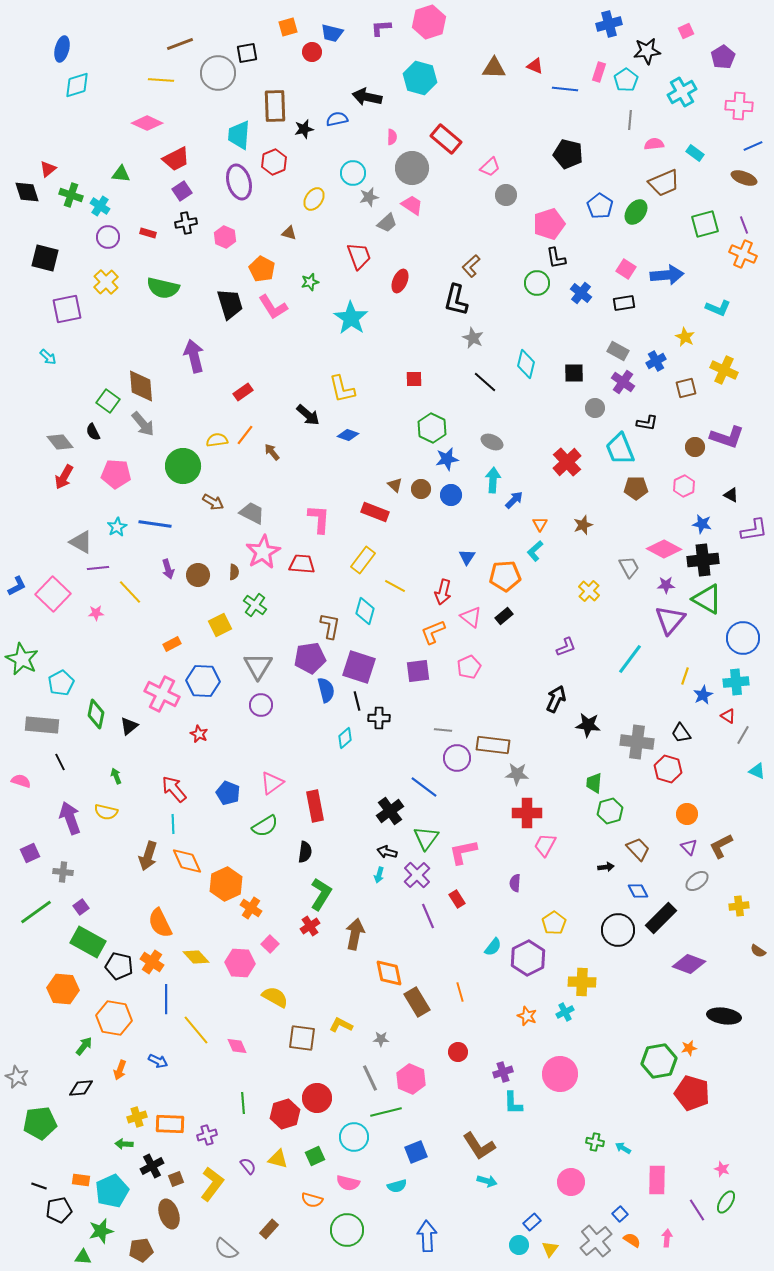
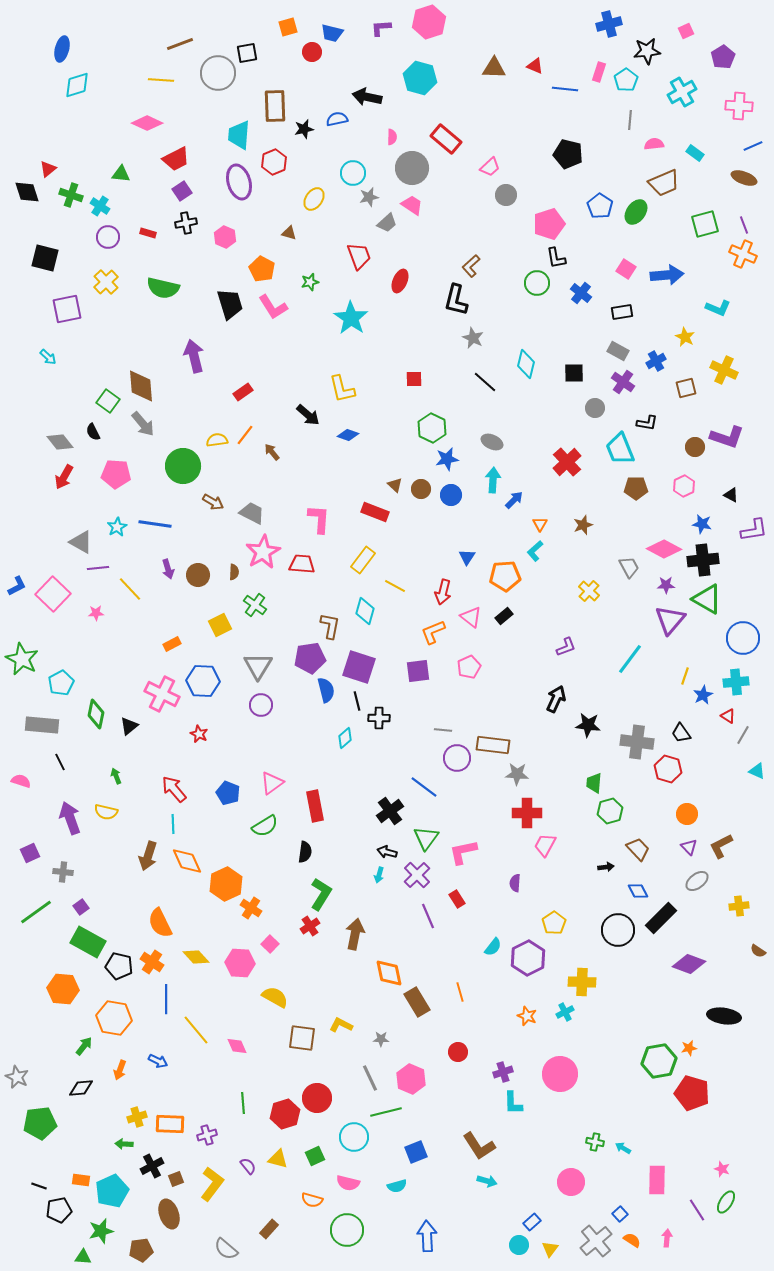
black rectangle at (624, 303): moved 2 px left, 9 px down
yellow line at (130, 592): moved 3 px up
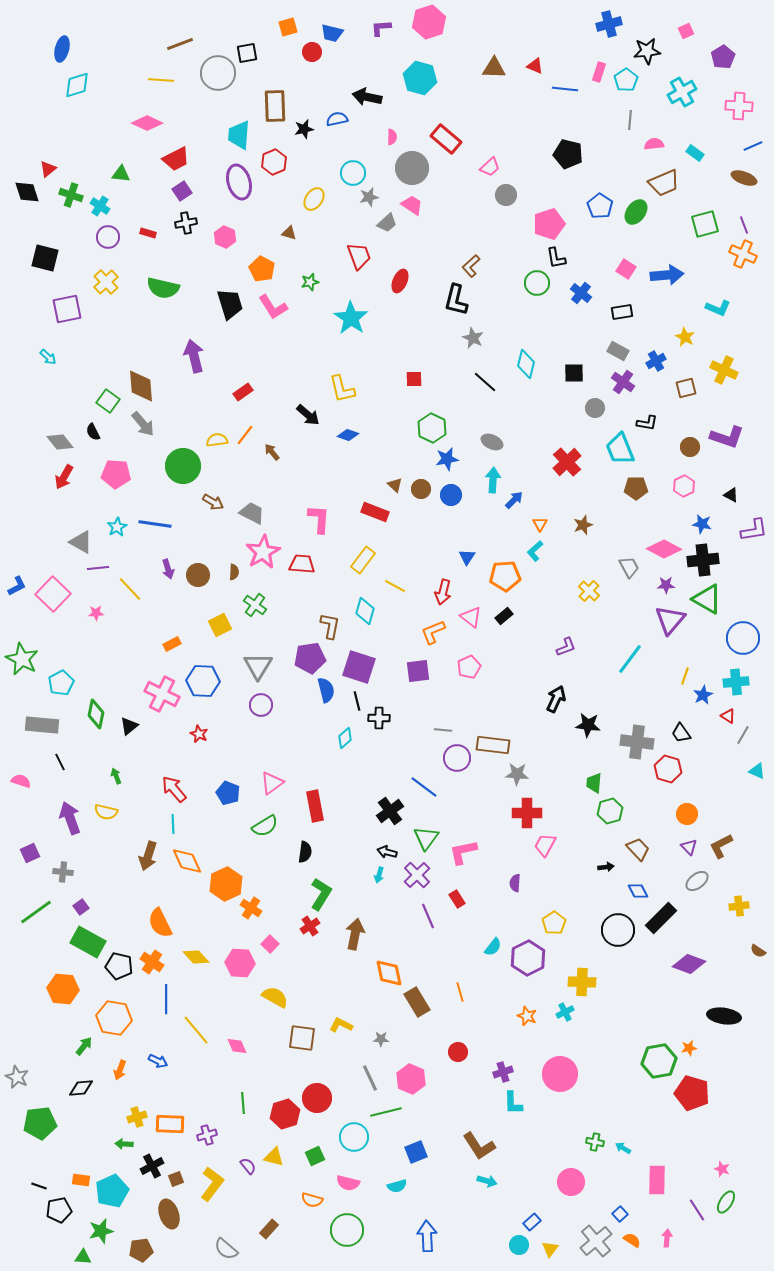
brown circle at (695, 447): moved 5 px left
yellow triangle at (278, 1159): moved 4 px left, 2 px up
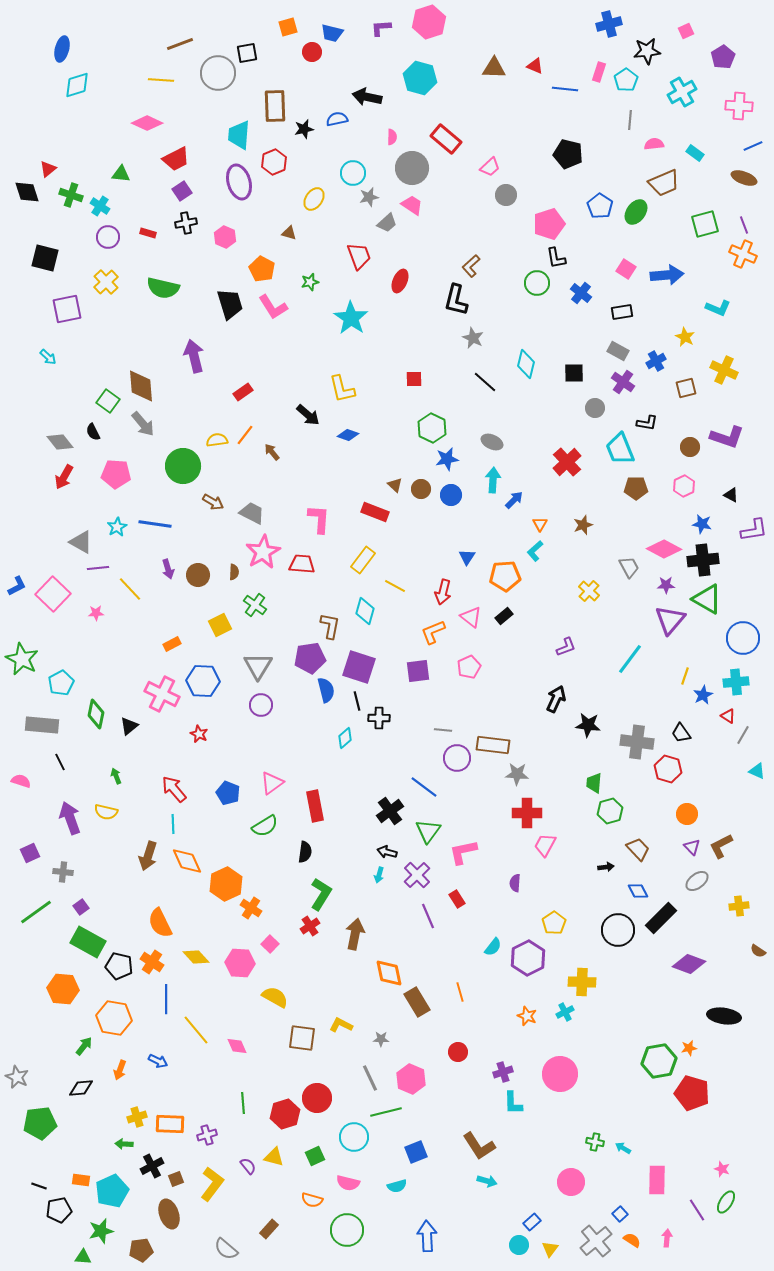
green triangle at (426, 838): moved 2 px right, 7 px up
purple triangle at (689, 847): moved 3 px right
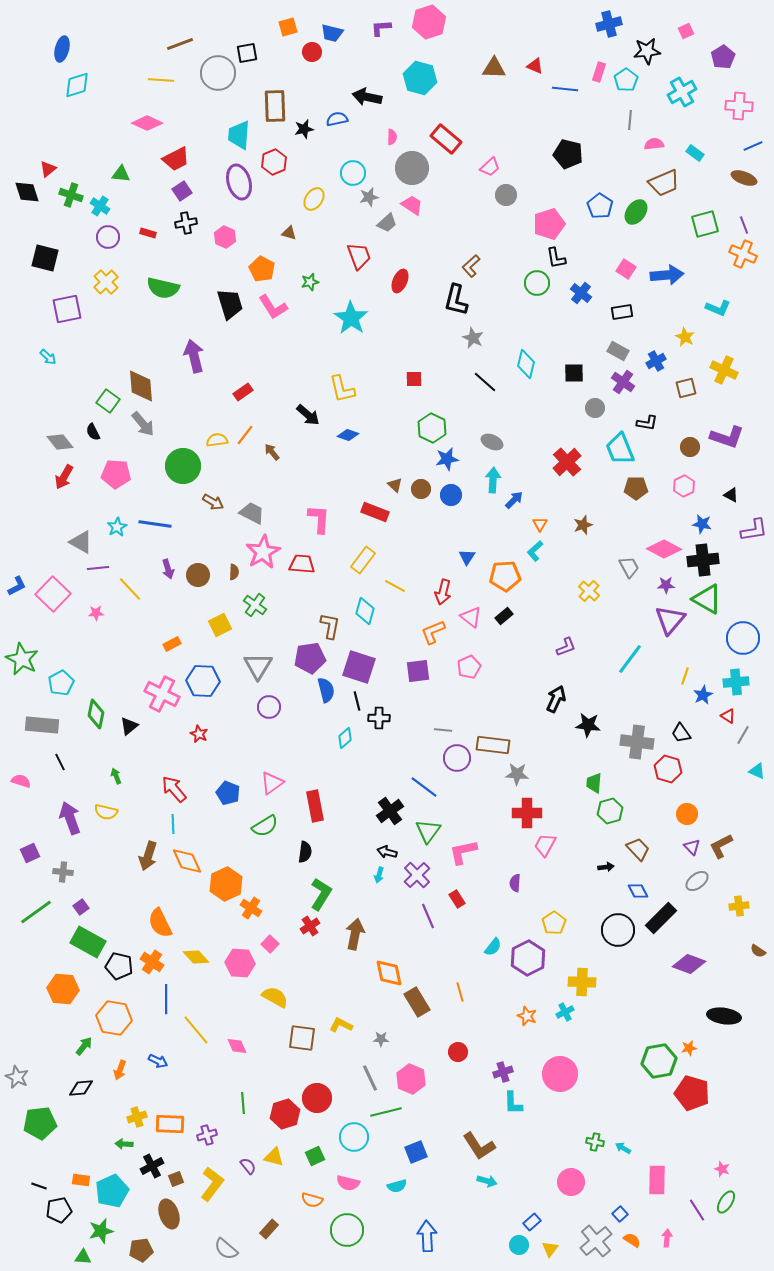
purple circle at (261, 705): moved 8 px right, 2 px down
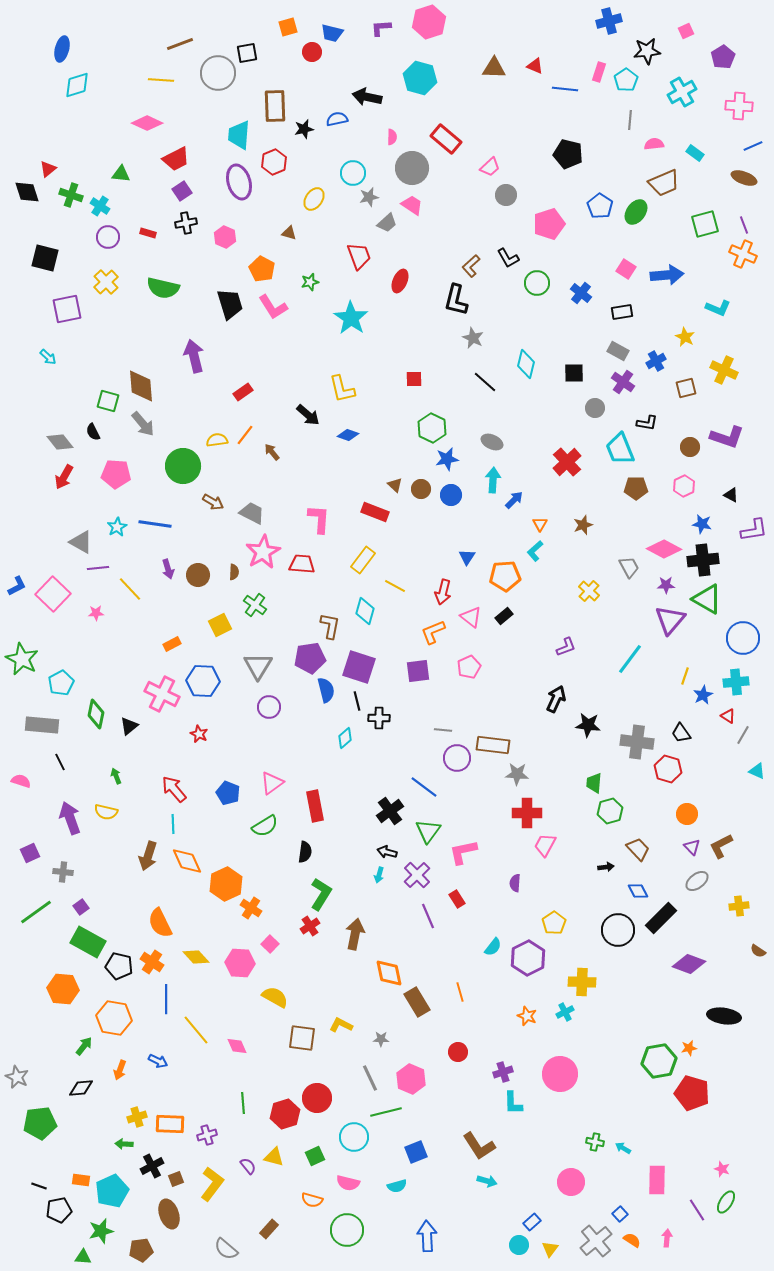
blue cross at (609, 24): moved 3 px up
black L-shape at (556, 258): moved 48 px left; rotated 20 degrees counterclockwise
green square at (108, 401): rotated 20 degrees counterclockwise
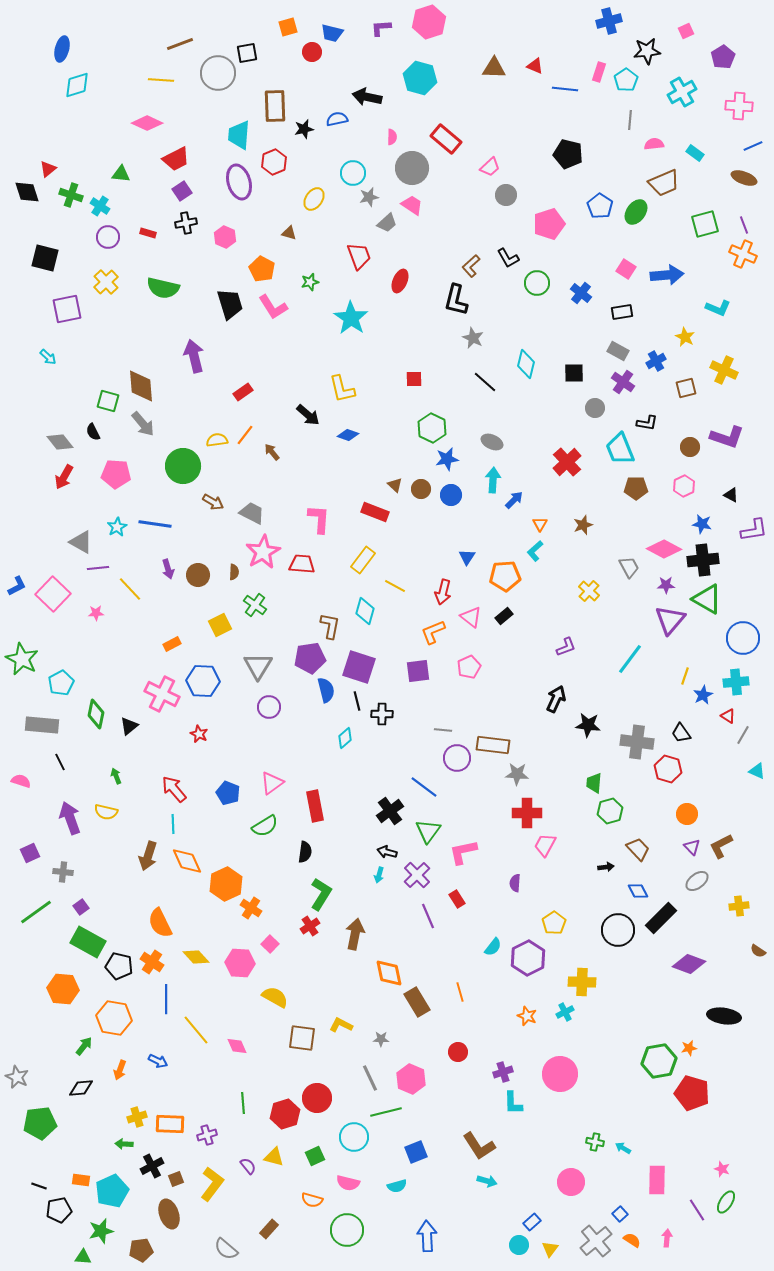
black cross at (379, 718): moved 3 px right, 4 px up
